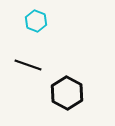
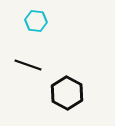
cyan hexagon: rotated 15 degrees counterclockwise
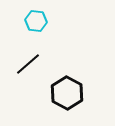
black line: moved 1 px up; rotated 60 degrees counterclockwise
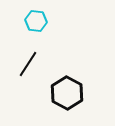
black line: rotated 16 degrees counterclockwise
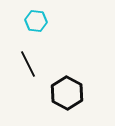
black line: rotated 60 degrees counterclockwise
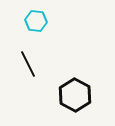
black hexagon: moved 8 px right, 2 px down
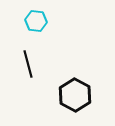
black line: rotated 12 degrees clockwise
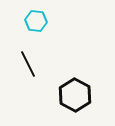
black line: rotated 12 degrees counterclockwise
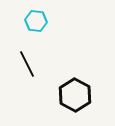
black line: moved 1 px left
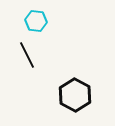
black line: moved 9 px up
